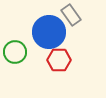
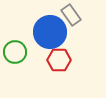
blue circle: moved 1 px right
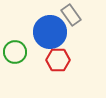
red hexagon: moved 1 px left
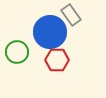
green circle: moved 2 px right
red hexagon: moved 1 px left
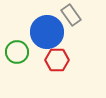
blue circle: moved 3 px left
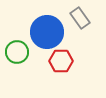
gray rectangle: moved 9 px right, 3 px down
red hexagon: moved 4 px right, 1 px down
